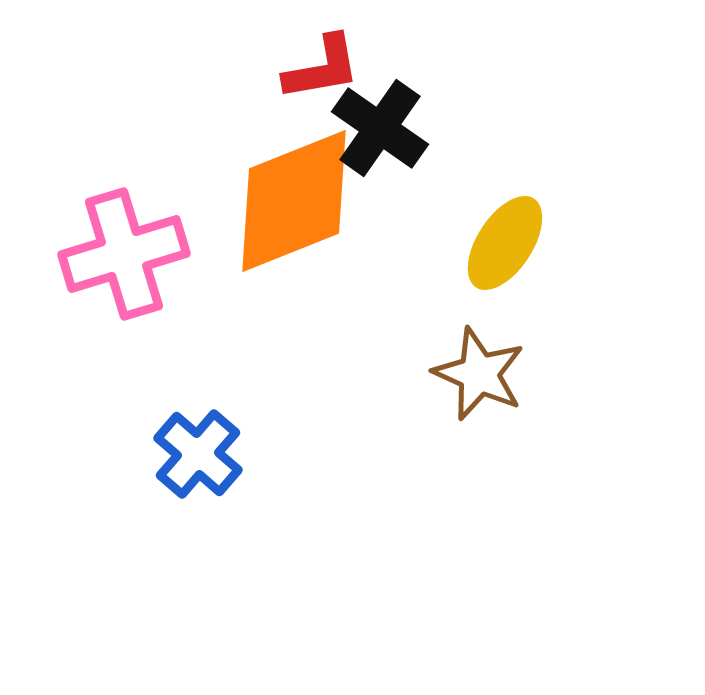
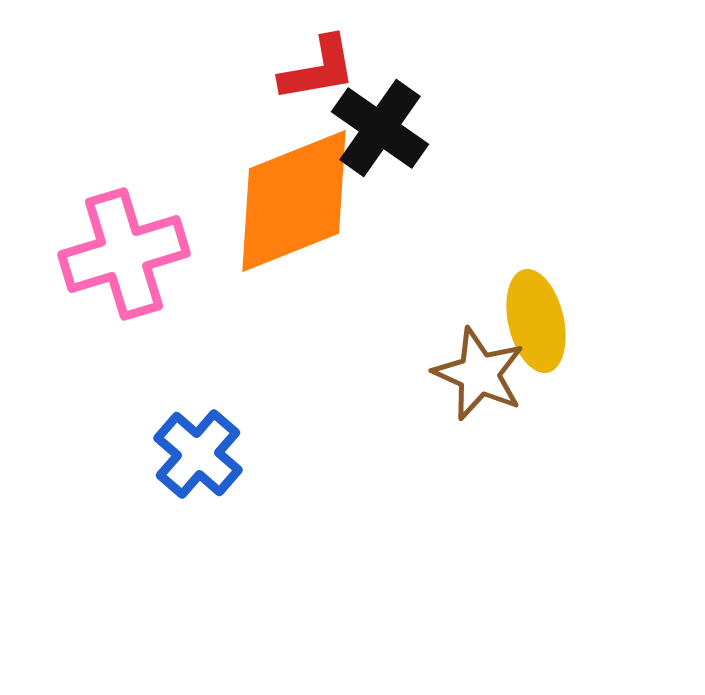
red L-shape: moved 4 px left, 1 px down
yellow ellipse: moved 31 px right, 78 px down; rotated 46 degrees counterclockwise
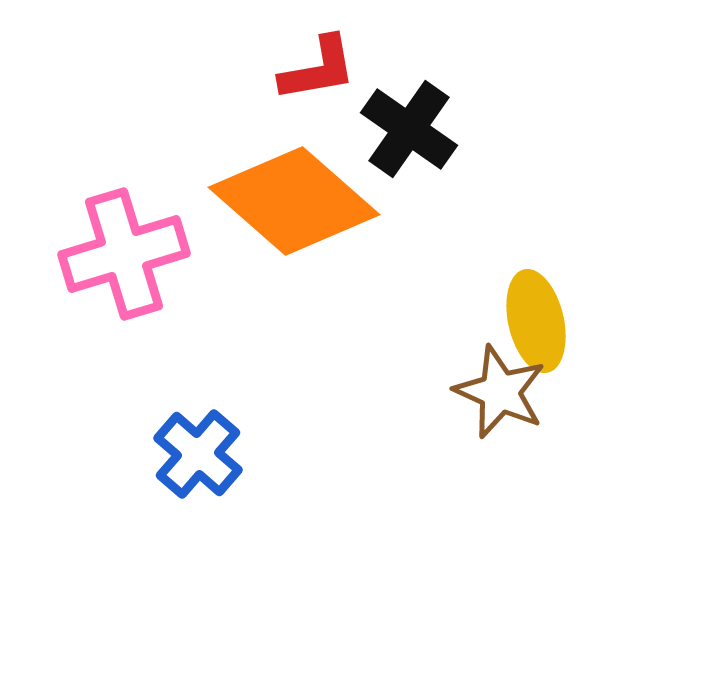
black cross: moved 29 px right, 1 px down
orange diamond: rotated 63 degrees clockwise
brown star: moved 21 px right, 18 px down
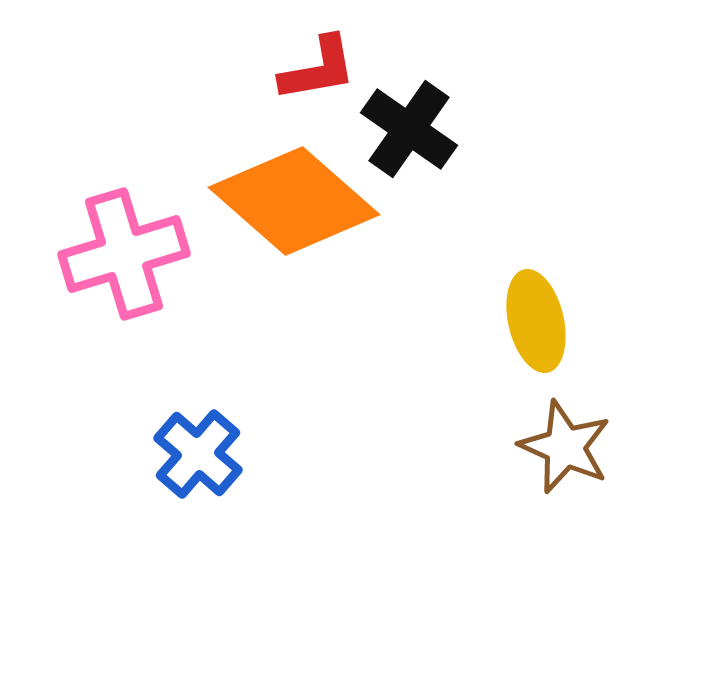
brown star: moved 65 px right, 55 px down
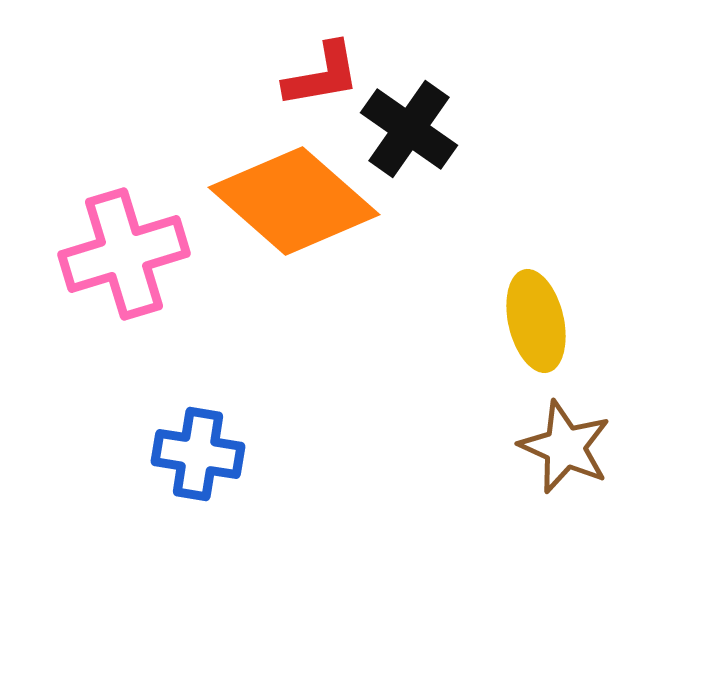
red L-shape: moved 4 px right, 6 px down
blue cross: rotated 32 degrees counterclockwise
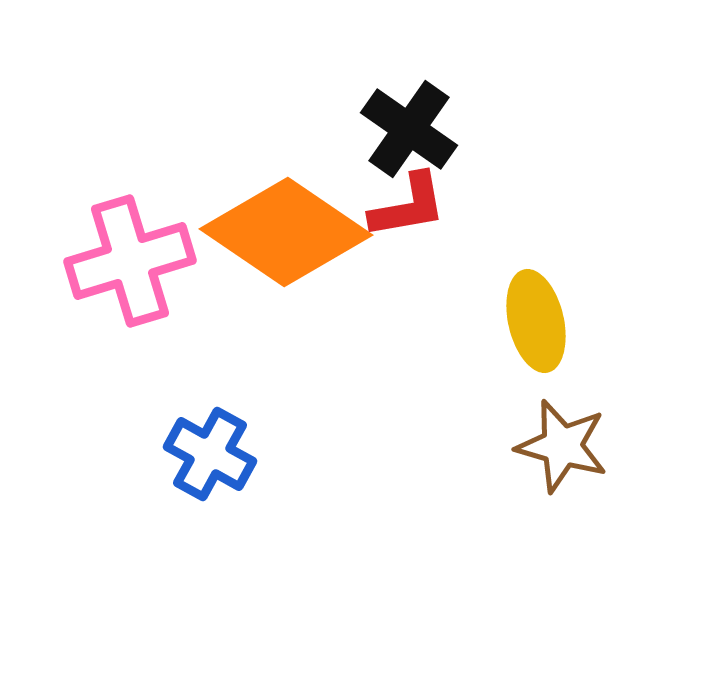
red L-shape: moved 86 px right, 131 px down
orange diamond: moved 8 px left, 31 px down; rotated 7 degrees counterclockwise
pink cross: moved 6 px right, 7 px down
brown star: moved 3 px left, 1 px up; rotated 8 degrees counterclockwise
blue cross: moved 12 px right; rotated 20 degrees clockwise
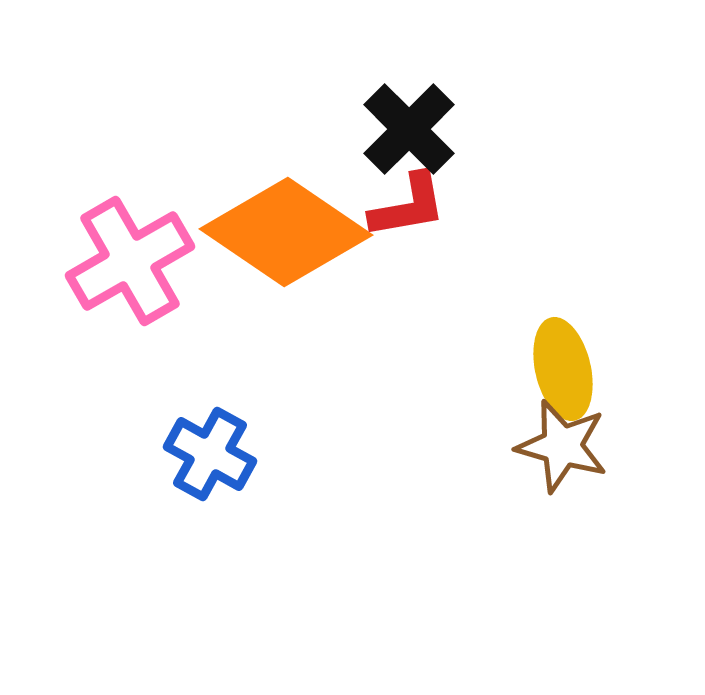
black cross: rotated 10 degrees clockwise
pink cross: rotated 13 degrees counterclockwise
yellow ellipse: moved 27 px right, 48 px down
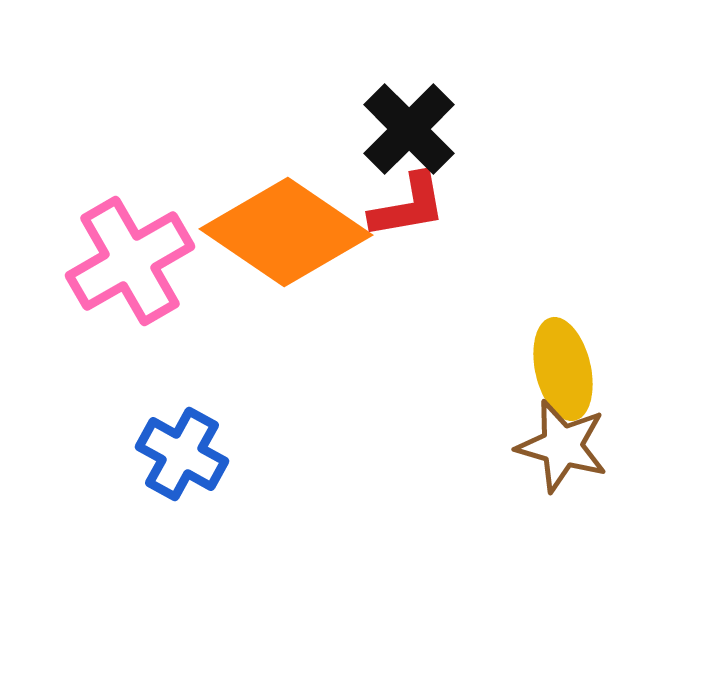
blue cross: moved 28 px left
